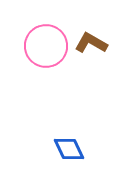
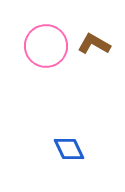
brown L-shape: moved 3 px right, 1 px down
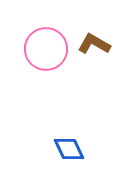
pink circle: moved 3 px down
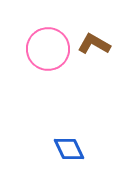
pink circle: moved 2 px right
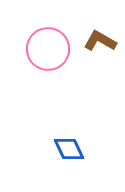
brown L-shape: moved 6 px right, 3 px up
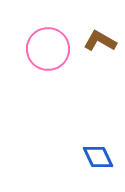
blue diamond: moved 29 px right, 8 px down
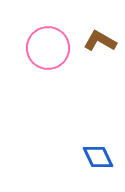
pink circle: moved 1 px up
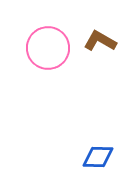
blue diamond: rotated 64 degrees counterclockwise
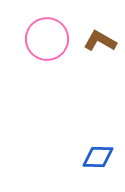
pink circle: moved 1 px left, 9 px up
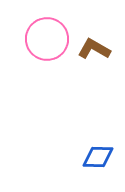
brown L-shape: moved 6 px left, 8 px down
